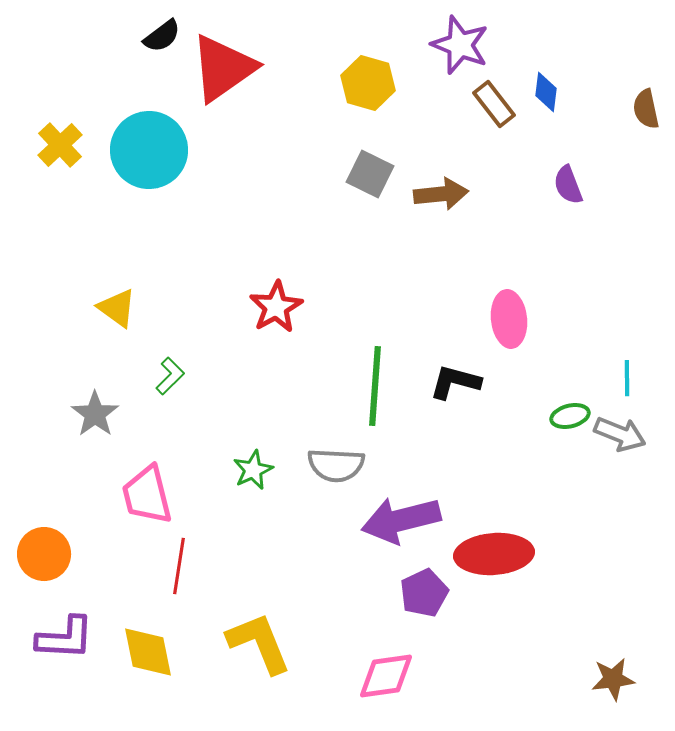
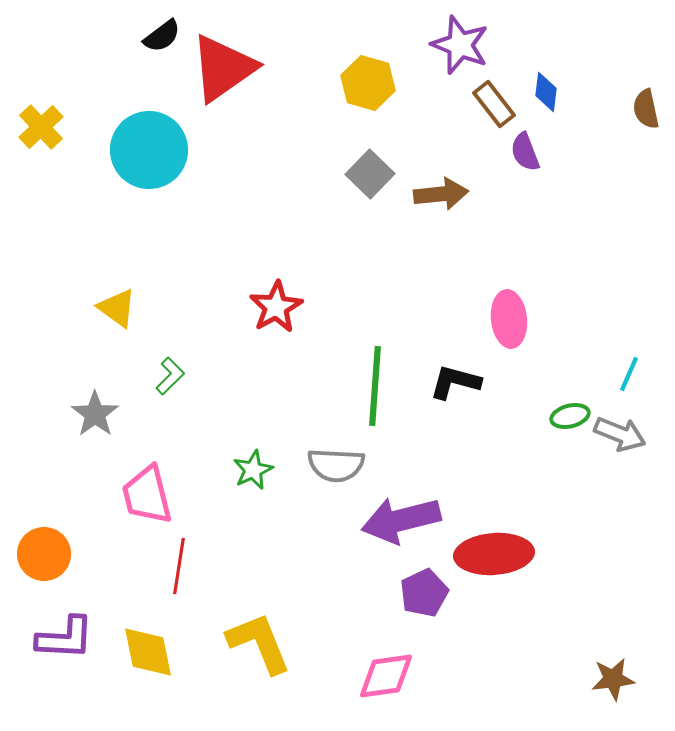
yellow cross: moved 19 px left, 18 px up
gray square: rotated 18 degrees clockwise
purple semicircle: moved 43 px left, 33 px up
cyan line: moved 2 px right, 4 px up; rotated 24 degrees clockwise
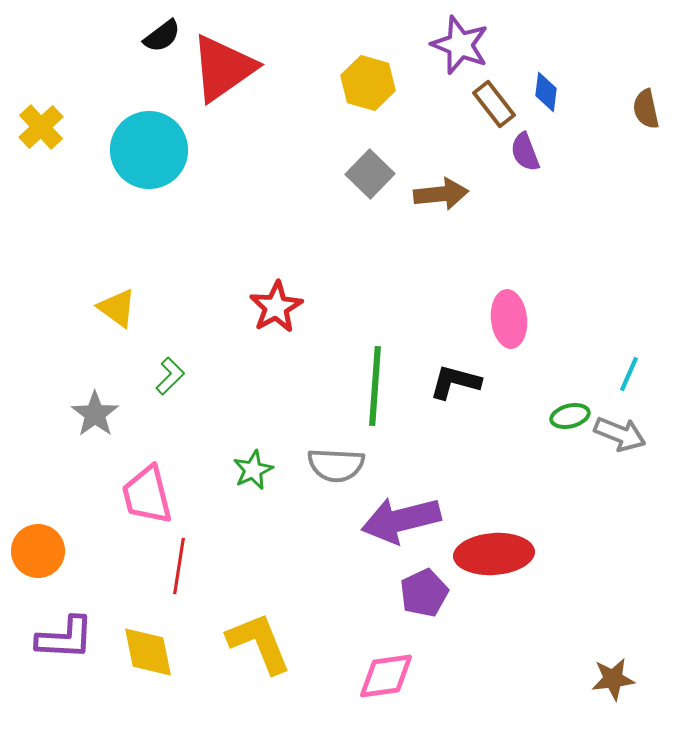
orange circle: moved 6 px left, 3 px up
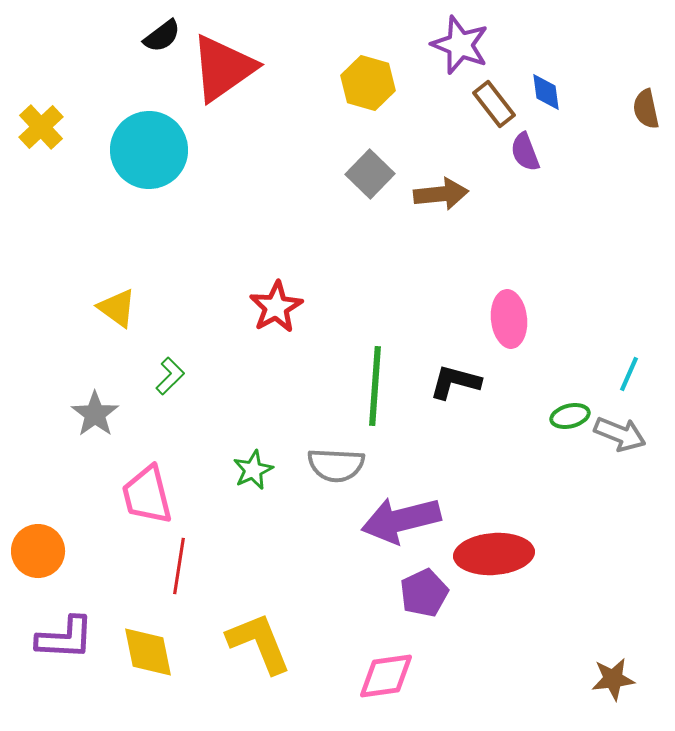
blue diamond: rotated 15 degrees counterclockwise
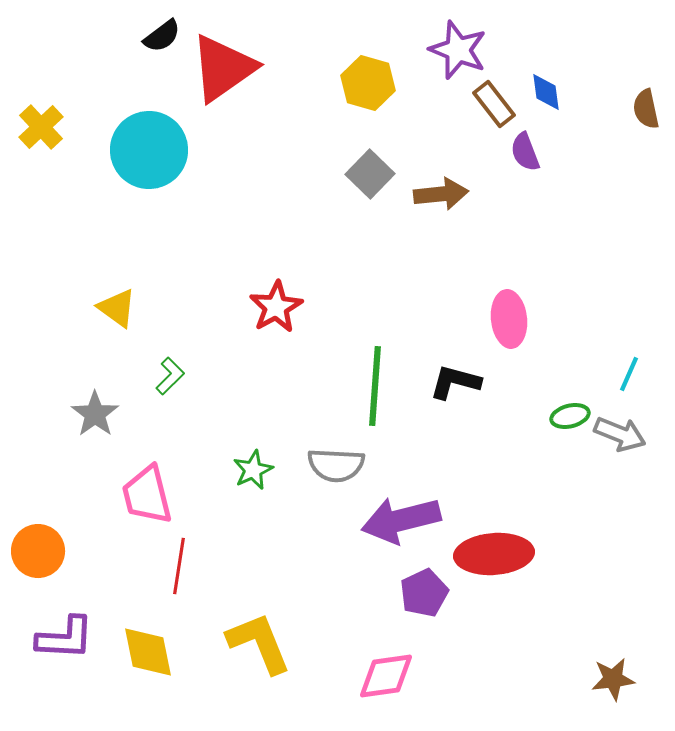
purple star: moved 2 px left, 5 px down
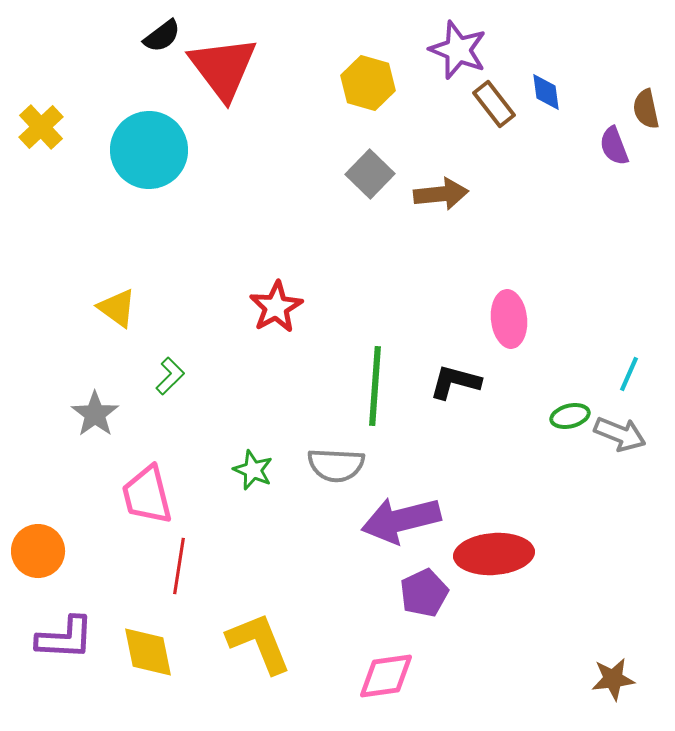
red triangle: rotated 32 degrees counterclockwise
purple semicircle: moved 89 px right, 6 px up
green star: rotated 24 degrees counterclockwise
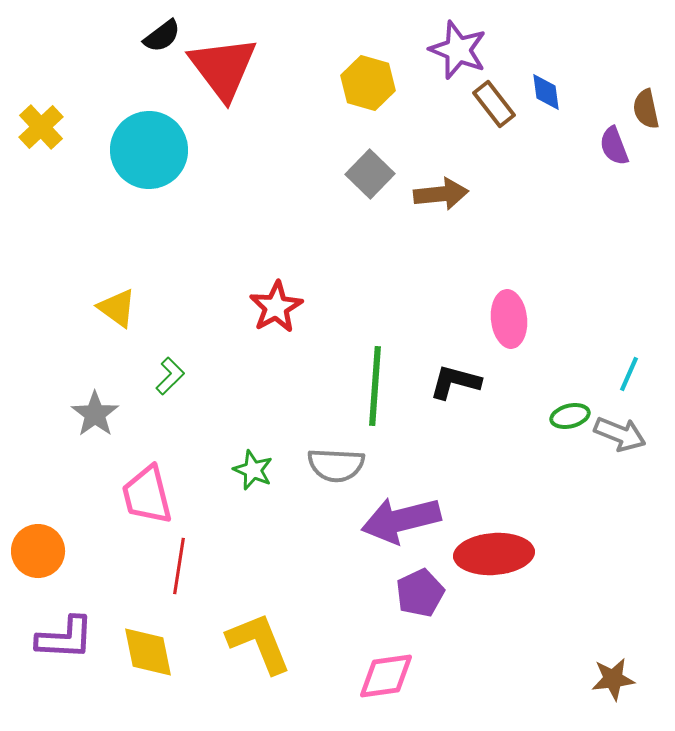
purple pentagon: moved 4 px left
